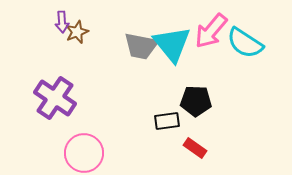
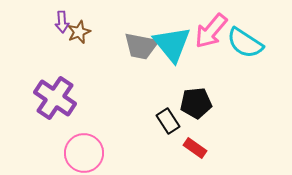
brown star: moved 2 px right
black pentagon: moved 2 px down; rotated 8 degrees counterclockwise
black rectangle: moved 1 px right; rotated 65 degrees clockwise
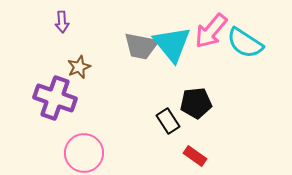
brown star: moved 35 px down
purple cross: rotated 15 degrees counterclockwise
red rectangle: moved 8 px down
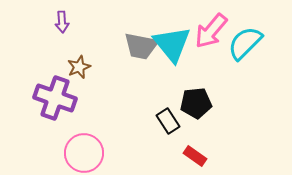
cyan semicircle: rotated 102 degrees clockwise
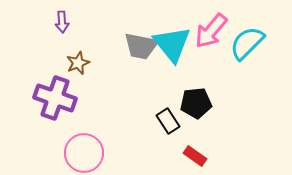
cyan semicircle: moved 2 px right
brown star: moved 1 px left, 4 px up
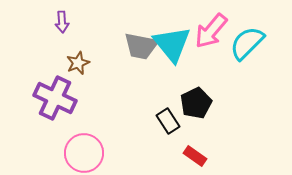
purple cross: rotated 6 degrees clockwise
black pentagon: rotated 20 degrees counterclockwise
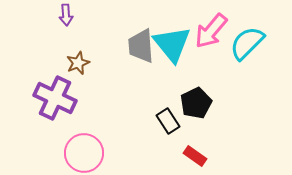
purple arrow: moved 4 px right, 7 px up
gray trapezoid: rotated 75 degrees clockwise
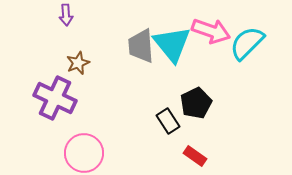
pink arrow: rotated 111 degrees counterclockwise
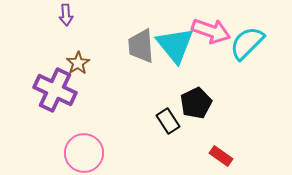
cyan triangle: moved 3 px right, 1 px down
brown star: rotated 10 degrees counterclockwise
purple cross: moved 8 px up
red rectangle: moved 26 px right
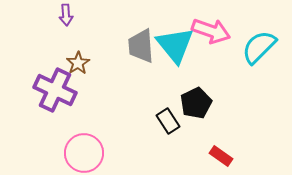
cyan semicircle: moved 12 px right, 4 px down
